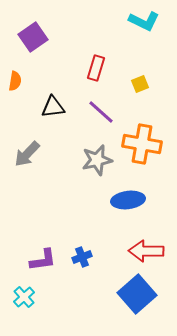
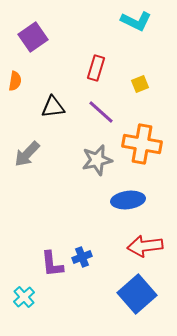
cyan L-shape: moved 8 px left
red arrow: moved 1 px left, 5 px up; rotated 8 degrees counterclockwise
purple L-shape: moved 9 px right, 4 px down; rotated 92 degrees clockwise
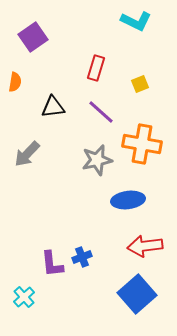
orange semicircle: moved 1 px down
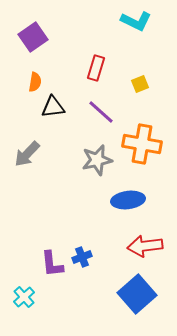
orange semicircle: moved 20 px right
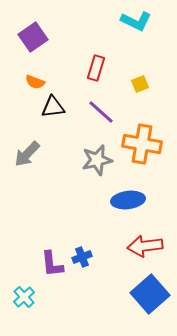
orange semicircle: rotated 102 degrees clockwise
blue square: moved 13 px right
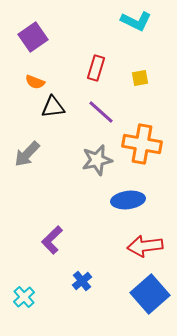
yellow square: moved 6 px up; rotated 12 degrees clockwise
blue cross: moved 24 px down; rotated 18 degrees counterclockwise
purple L-shape: moved 24 px up; rotated 52 degrees clockwise
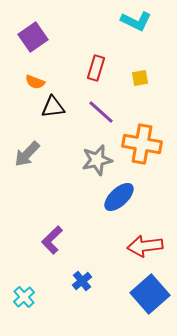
blue ellipse: moved 9 px left, 3 px up; rotated 36 degrees counterclockwise
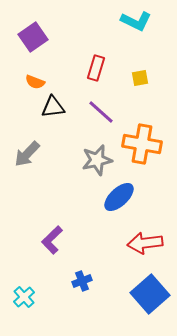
red arrow: moved 3 px up
blue cross: rotated 18 degrees clockwise
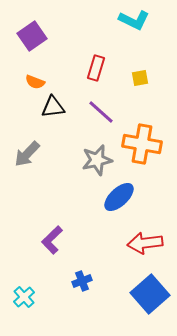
cyan L-shape: moved 2 px left, 1 px up
purple square: moved 1 px left, 1 px up
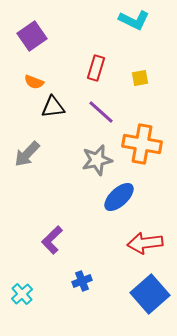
orange semicircle: moved 1 px left
cyan cross: moved 2 px left, 3 px up
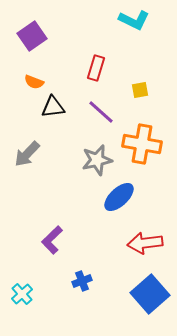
yellow square: moved 12 px down
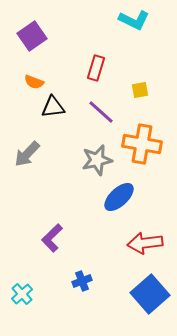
purple L-shape: moved 2 px up
